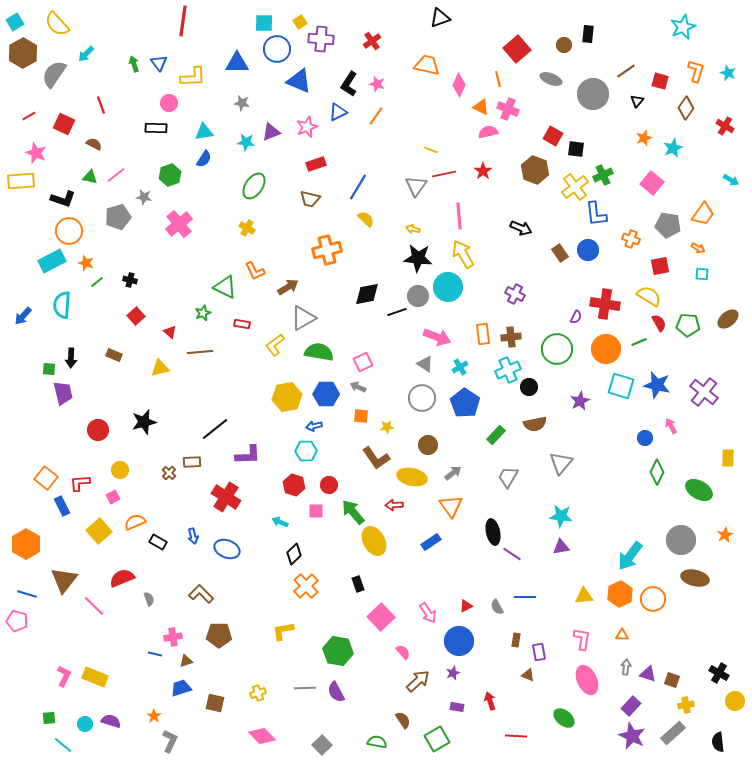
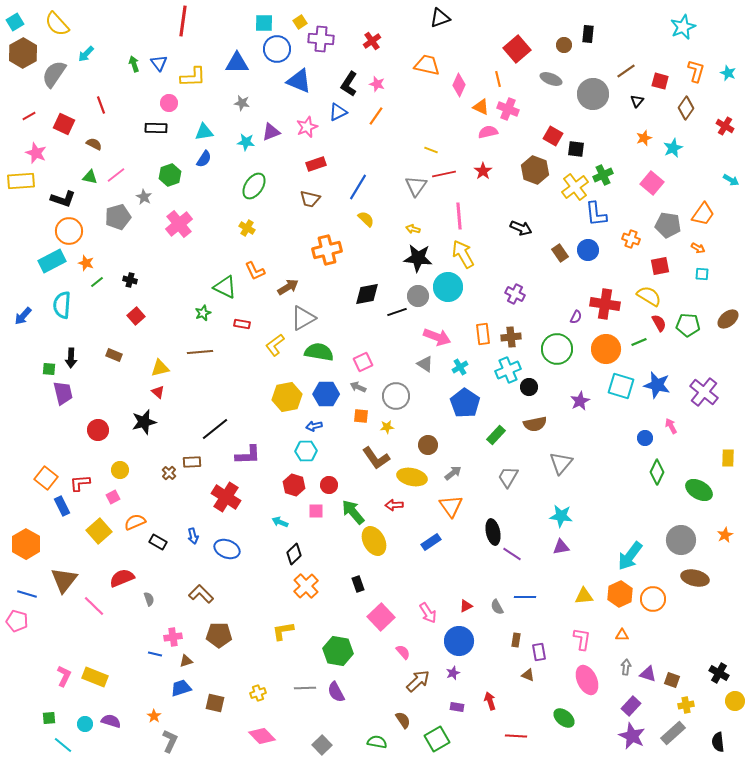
gray star at (144, 197): rotated 21 degrees clockwise
red triangle at (170, 332): moved 12 px left, 60 px down
gray circle at (422, 398): moved 26 px left, 2 px up
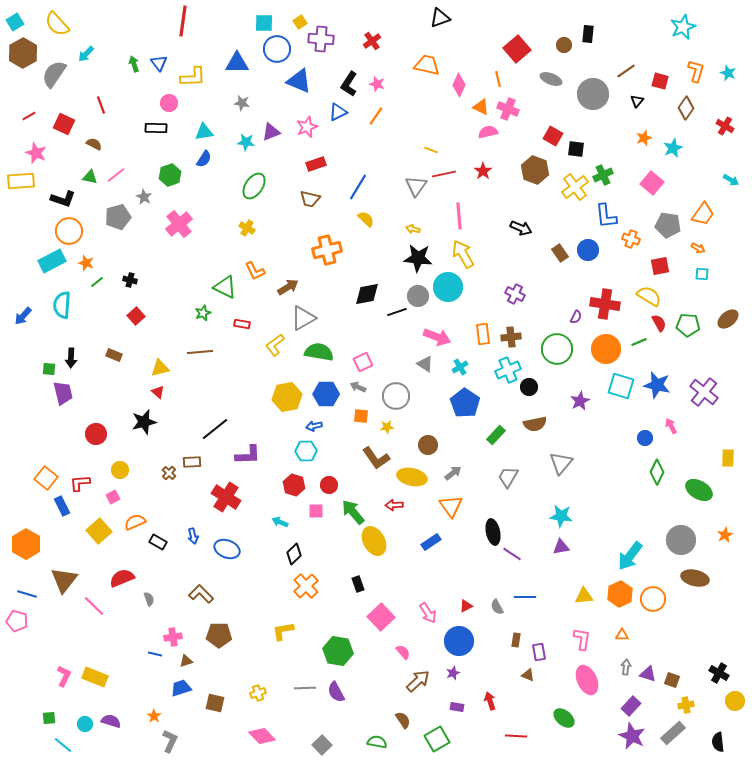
blue L-shape at (596, 214): moved 10 px right, 2 px down
red circle at (98, 430): moved 2 px left, 4 px down
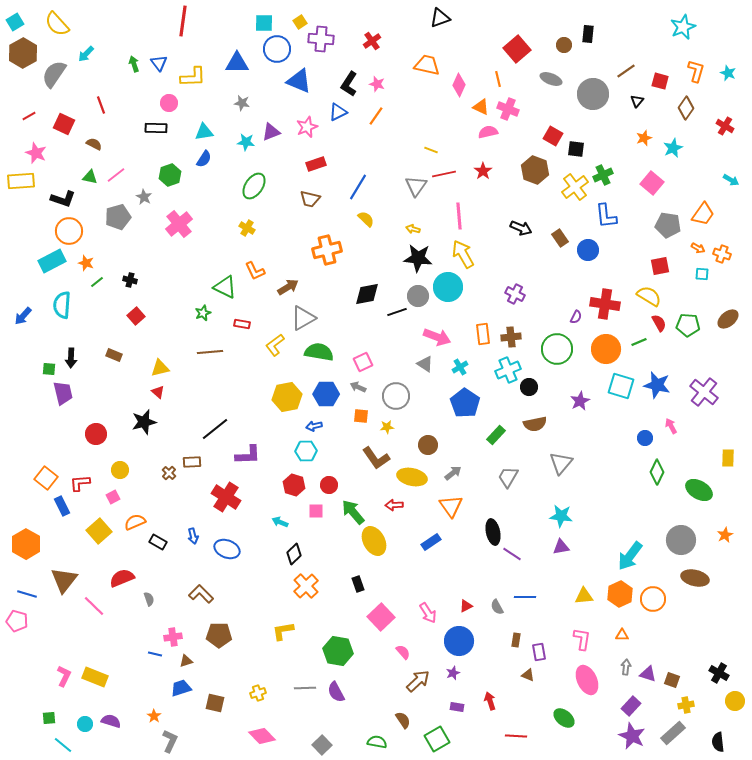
orange cross at (631, 239): moved 91 px right, 15 px down
brown rectangle at (560, 253): moved 15 px up
brown line at (200, 352): moved 10 px right
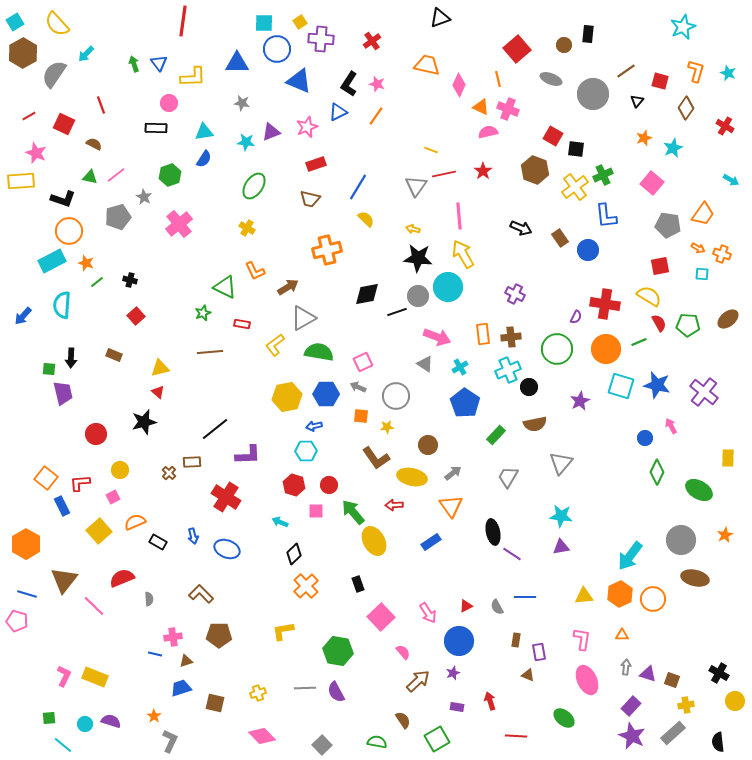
gray semicircle at (149, 599): rotated 16 degrees clockwise
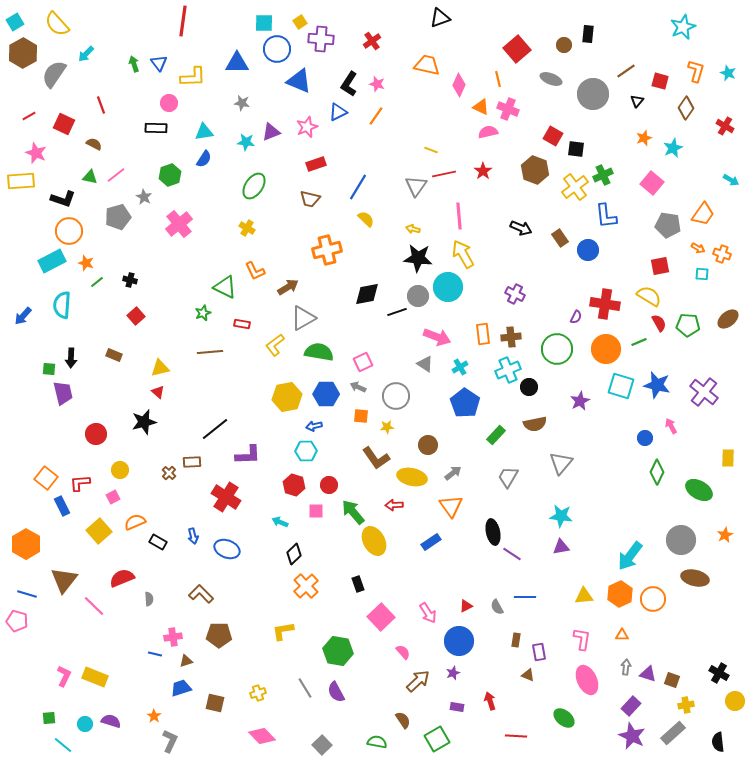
gray line at (305, 688): rotated 60 degrees clockwise
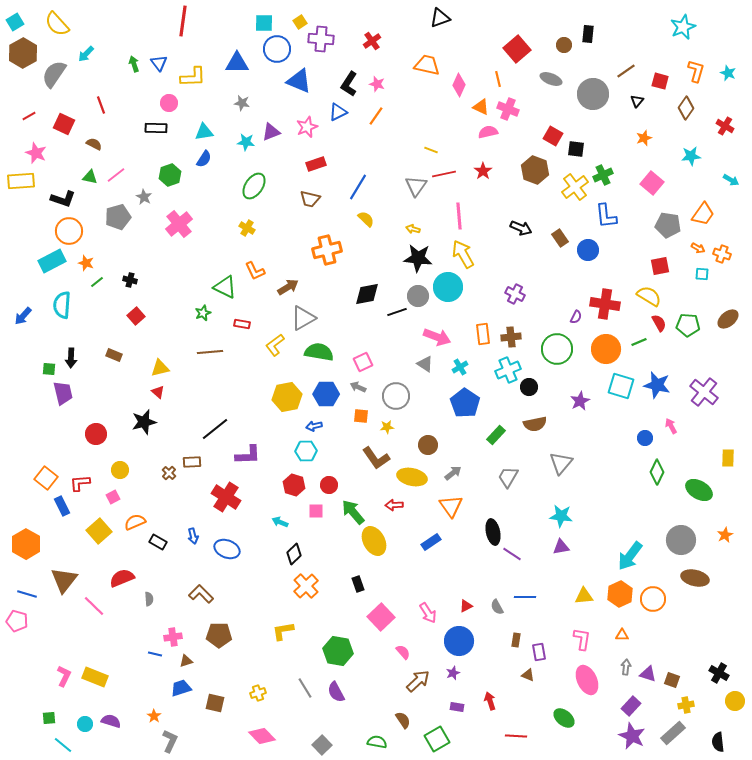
cyan star at (673, 148): moved 18 px right, 8 px down; rotated 18 degrees clockwise
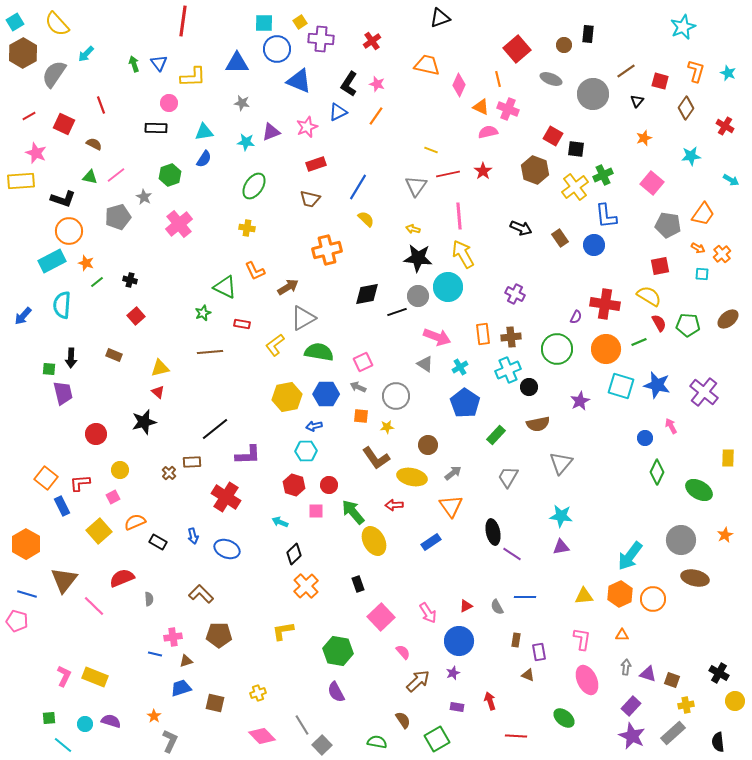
red line at (444, 174): moved 4 px right
yellow cross at (247, 228): rotated 21 degrees counterclockwise
blue circle at (588, 250): moved 6 px right, 5 px up
orange cross at (722, 254): rotated 30 degrees clockwise
brown semicircle at (535, 424): moved 3 px right
gray line at (305, 688): moved 3 px left, 37 px down
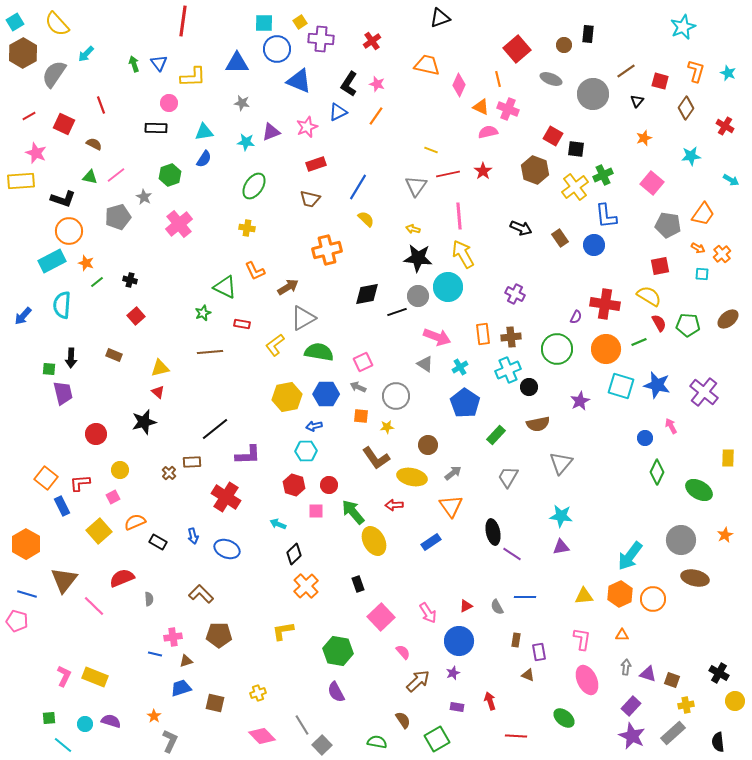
cyan arrow at (280, 522): moved 2 px left, 2 px down
